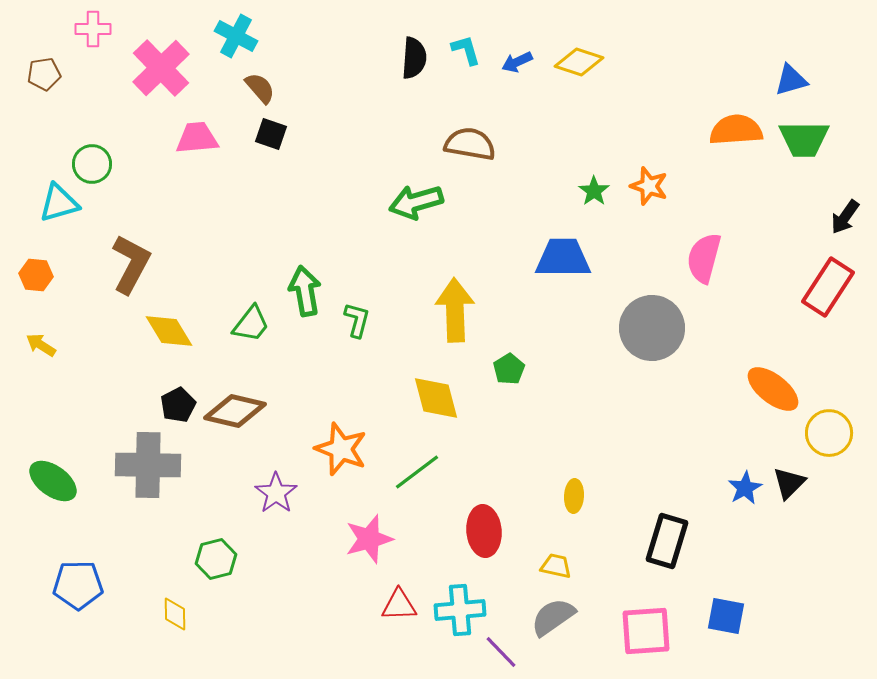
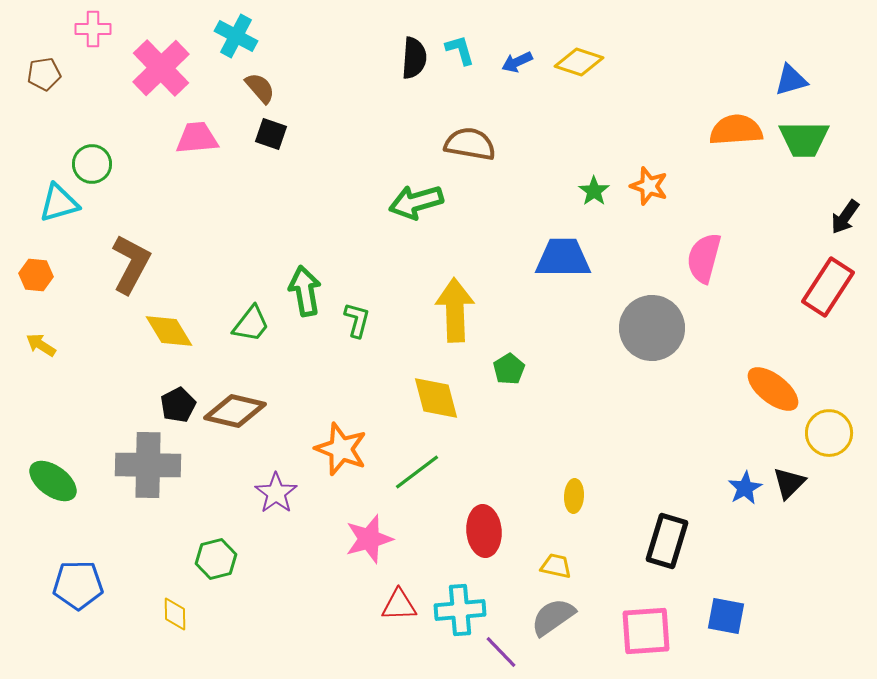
cyan L-shape at (466, 50): moved 6 px left
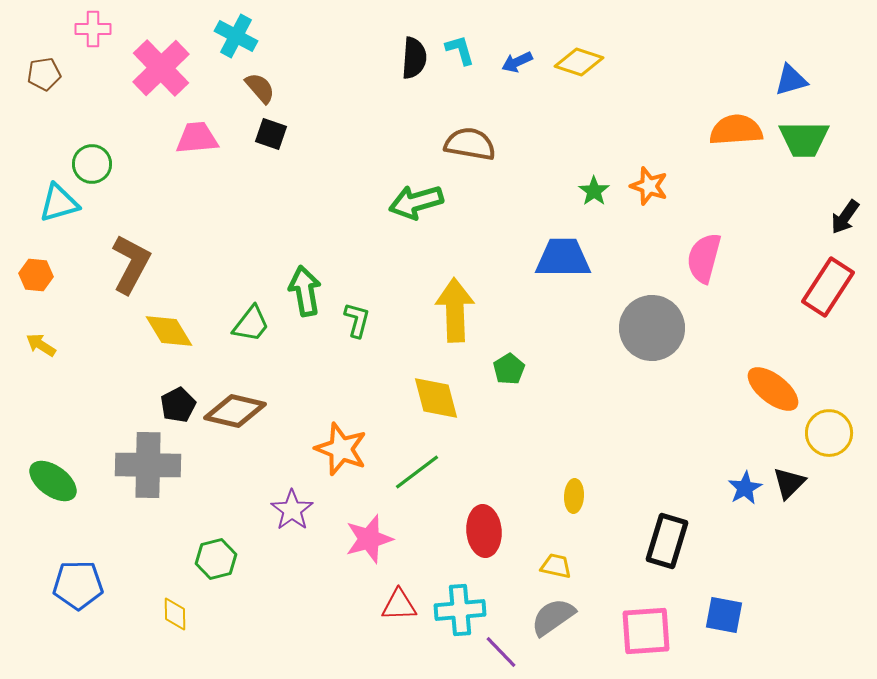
purple star at (276, 493): moved 16 px right, 17 px down
blue square at (726, 616): moved 2 px left, 1 px up
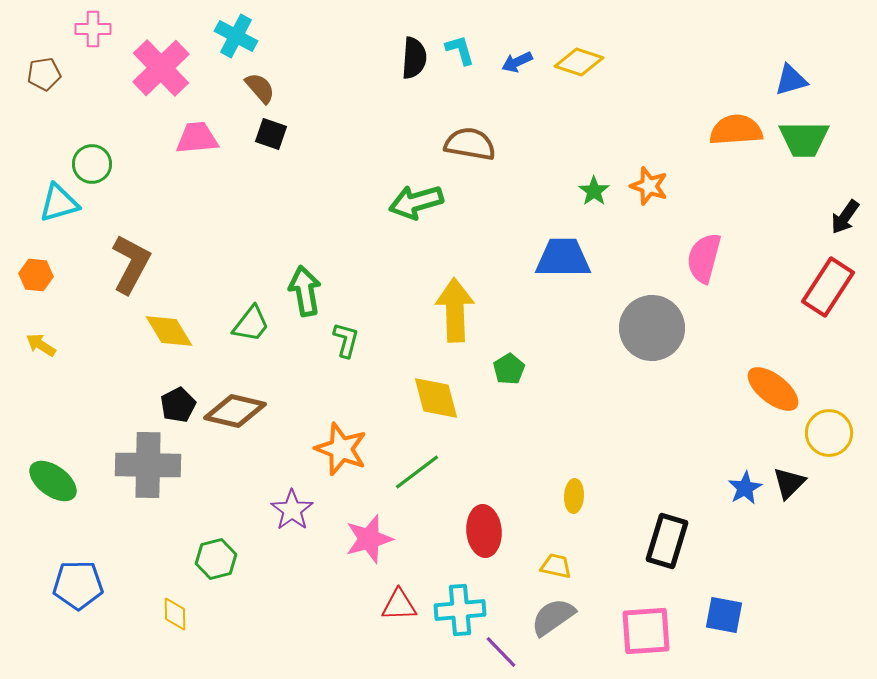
green L-shape at (357, 320): moved 11 px left, 20 px down
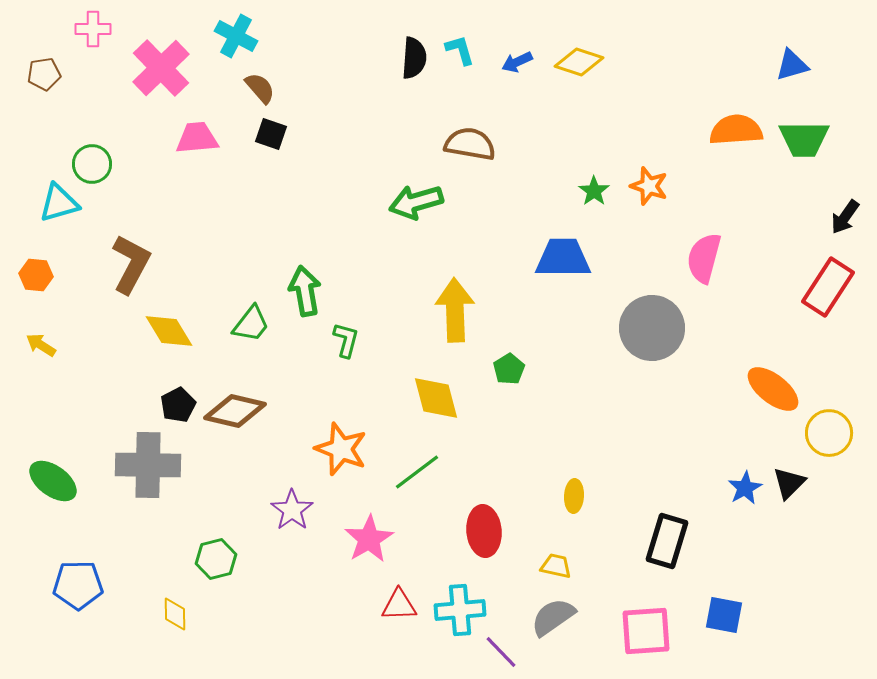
blue triangle at (791, 80): moved 1 px right, 15 px up
pink star at (369, 539): rotated 15 degrees counterclockwise
